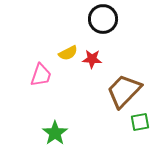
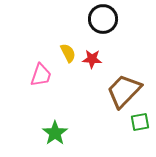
yellow semicircle: rotated 90 degrees counterclockwise
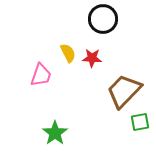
red star: moved 1 px up
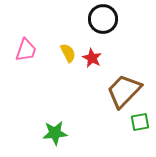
red star: rotated 24 degrees clockwise
pink trapezoid: moved 15 px left, 25 px up
green star: rotated 30 degrees clockwise
